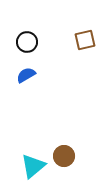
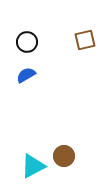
cyan triangle: rotated 12 degrees clockwise
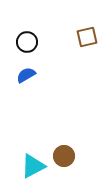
brown square: moved 2 px right, 3 px up
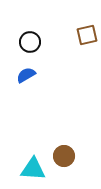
brown square: moved 2 px up
black circle: moved 3 px right
cyan triangle: moved 3 px down; rotated 32 degrees clockwise
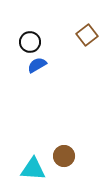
brown square: rotated 25 degrees counterclockwise
blue semicircle: moved 11 px right, 10 px up
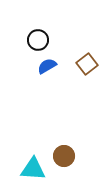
brown square: moved 29 px down
black circle: moved 8 px right, 2 px up
blue semicircle: moved 10 px right, 1 px down
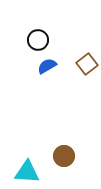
cyan triangle: moved 6 px left, 3 px down
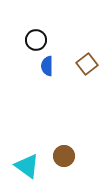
black circle: moved 2 px left
blue semicircle: rotated 60 degrees counterclockwise
cyan triangle: moved 6 px up; rotated 32 degrees clockwise
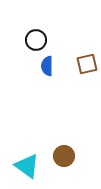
brown square: rotated 25 degrees clockwise
